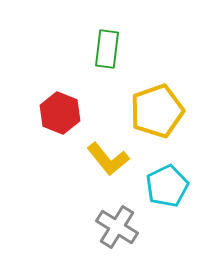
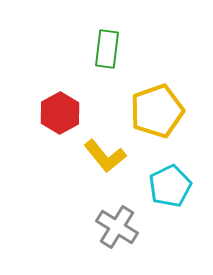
red hexagon: rotated 9 degrees clockwise
yellow L-shape: moved 3 px left, 3 px up
cyan pentagon: moved 3 px right
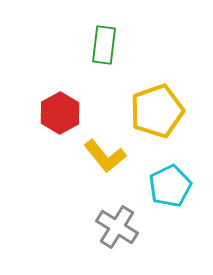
green rectangle: moved 3 px left, 4 px up
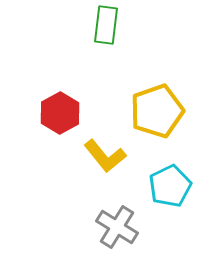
green rectangle: moved 2 px right, 20 px up
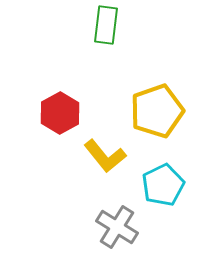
cyan pentagon: moved 7 px left, 1 px up
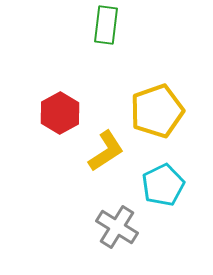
yellow L-shape: moved 1 px right, 5 px up; rotated 84 degrees counterclockwise
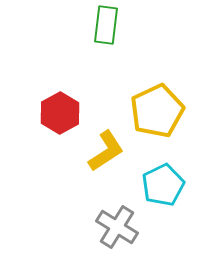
yellow pentagon: rotated 6 degrees counterclockwise
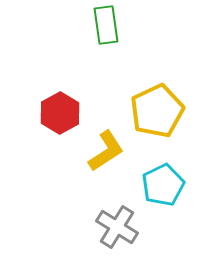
green rectangle: rotated 15 degrees counterclockwise
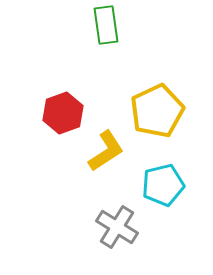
red hexagon: moved 3 px right; rotated 9 degrees clockwise
cyan pentagon: rotated 12 degrees clockwise
